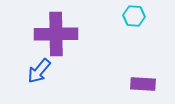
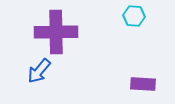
purple cross: moved 2 px up
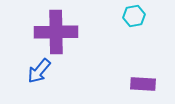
cyan hexagon: rotated 15 degrees counterclockwise
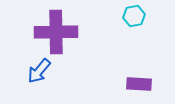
purple rectangle: moved 4 px left
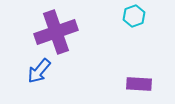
cyan hexagon: rotated 10 degrees counterclockwise
purple cross: rotated 18 degrees counterclockwise
